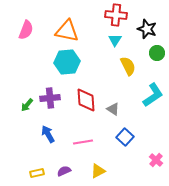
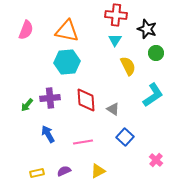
green circle: moved 1 px left
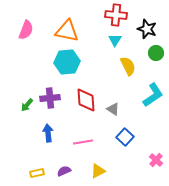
blue arrow: moved 1 px up; rotated 24 degrees clockwise
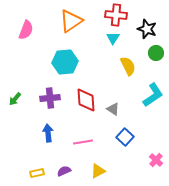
orange triangle: moved 4 px right, 10 px up; rotated 45 degrees counterclockwise
cyan triangle: moved 2 px left, 2 px up
cyan hexagon: moved 2 px left
green arrow: moved 12 px left, 6 px up
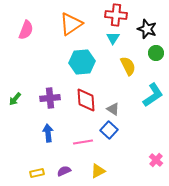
orange triangle: moved 3 px down
cyan hexagon: moved 17 px right
blue square: moved 16 px left, 7 px up
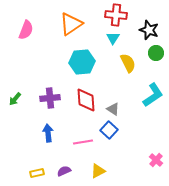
black star: moved 2 px right, 1 px down
yellow semicircle: moved 3 px up
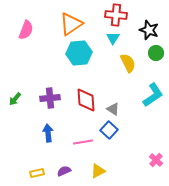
cyan hexagon: moved 3 px left, 9 px up
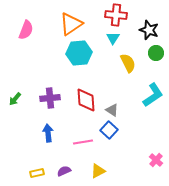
gray triangle: moved 1 px left, 1 px down
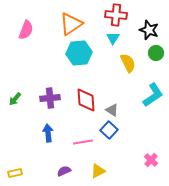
pink cross: moved 5 px left
yellow rectangle: moved 22 px left
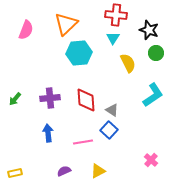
orange triangle: moved 5 px left; rotated 10 degrees counterclockwise
